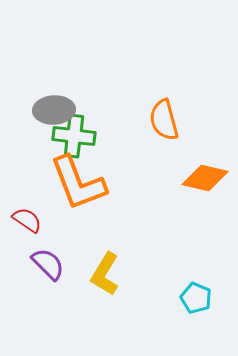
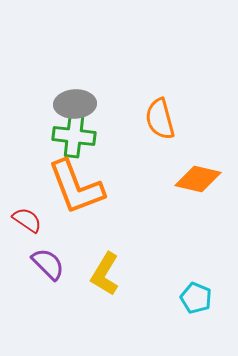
gray ellipse: moved 21 px right, 6 px up
orange semicircle: moved 4 px left, 1 px up
orange diamond: moved 7 px left, 1 px down
orange L-shape: moved 2 px left, 4 px down
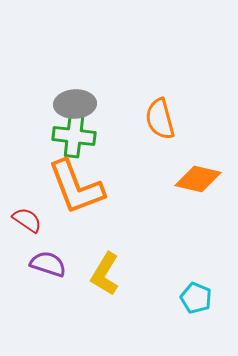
purple semicircle: rotated 27 degrees counterclockwise
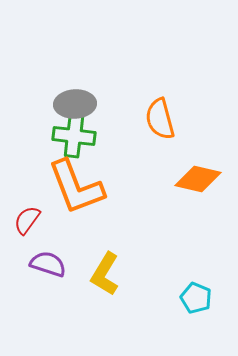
red semicircle: rotated 88 degrees counterclockwise
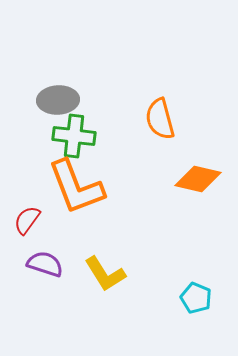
gray ellipse: moved 17 px left, 4 px up
purple semicircle: moved 3 px left
yellow L-shape: rotated 63 degrees counterclockwise
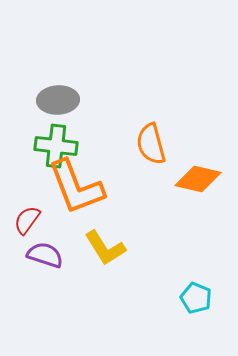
orange semicircle: moved 9 px left, 25 px down
green cross: moved 18 px left, 10 px down
purple semicircle: moved 9 px up
yellow L-shape: moved 26 px up
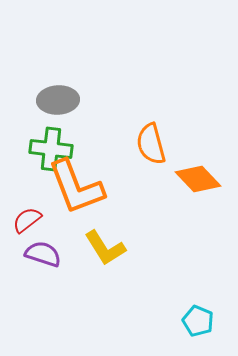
green cross: moved 5 px left, 3 px down
orange diamond: rotated 33 degrees clockwise
red semicircle: rotated 16 degrees clockwise
purple semicircle: moved 2 px left, 1 px up
cyan pentagon: moved 2 px right, 23 px down
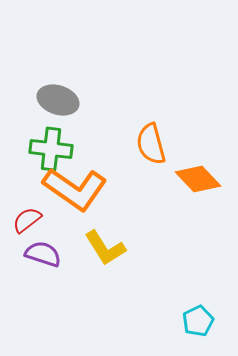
gray ellipse: rotated 21 degrees clockwise
orange L-shape: moved 1 px left, 2 px down; rotated 34 degrees counterclockwise
cyan pentagon: rotated 24 degrees clockwise
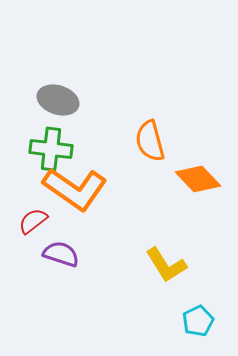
orange semicircle: moved 1 px left, 3 px up
red semicircle: moved 6 px right, 1 px down
yellow L-shape: moved 61 px right, 17 px down
purple semicircle: moved 18 px right
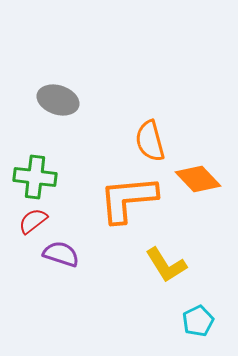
green cross: moved 16 px left, 28 px down
orange L-shape: moved 53 px right, 10 px down; rotated 140 degrees clockwise
